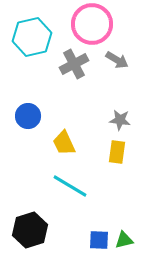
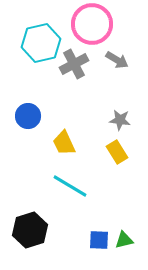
cyan hexagon: moved 9 px right, 6 px down
yellow rectangle: rotated 40 degrees counterclockwise
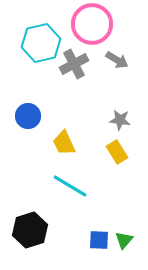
green triangle: rotated 36 degrees counterclockwise
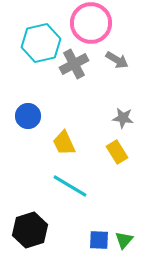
pink circle: moved 1 px left, 1 px up
gray star: moved 3 px right, 2 px up
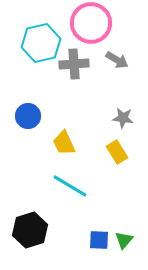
gray cross: rotated 24 degrees clockwise
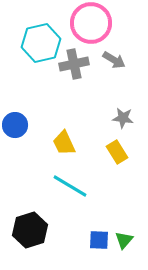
gray arrow: moved 3 px left
gray cross: rotated 8 degrees counterclockwise
blue circle: moved 13 px left, 9 px down
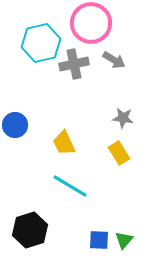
yellow rectangle: moved 2 px right, 1 px down
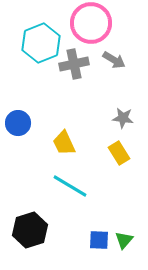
cyan hexagon: rotated 9 degrees counterclockwise
blue circle: moved 3 px right, 2 px up
